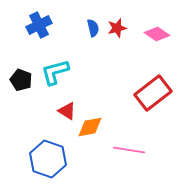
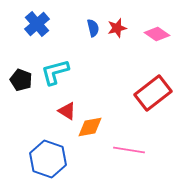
blue cross: moved 2 px left, 1 px up; rotated 15 degrees counterclockwise
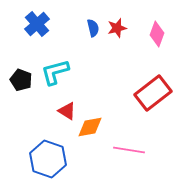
pink diamond: rotated 75 degrees clockwise
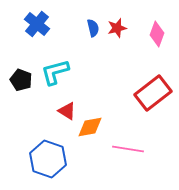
blue cross: rotated 10 degrees counterclockwise
pink line: moved 1 px left, 1 px up
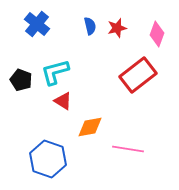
blue semicircle: moved 3 px left, 2 px up
red rectangle: moved 15 px left, 18 px up
red triangle: moved 4 px left, 10 px up
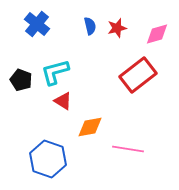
pink diamond: rotated 55 degrees clockwise
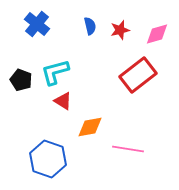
red star: moved 3 px right, 2 px down
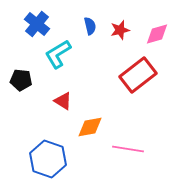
cyan L-shape: moved 3 px right, 18 px up; rotated 16 degrees counterclockwise
black pentagon: rotated 15 degrees counterclockwise
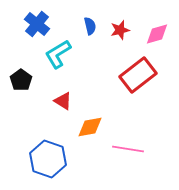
black pentagon: rotated 30 degrees clockwise
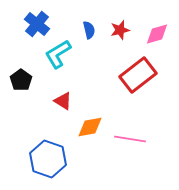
blue semicircle: moved 1 px left, 4 px down
pink line: moved 2 px right, 10 px up
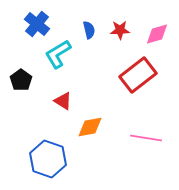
red star: rotated 12 degrees clockwise
pink line: moved 16 px right, 1 px up
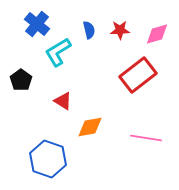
cyan L-shape: moved 2 px up
